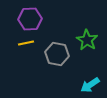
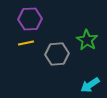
gray hexagon: rotated 15 degrees counterclockwise
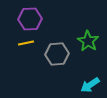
green star: moved 1 px right, 1 px down
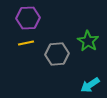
purple hexagon: moved 2 px left, 1 px up
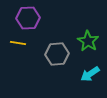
yellow line: moved 8 px left; rotated 21 degrees clockwise
cyan arrow: moved 11 px up
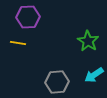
purple hexagon: moved 1 px up
gray hexagon: moved 28 px down
cyan arrow: moved 4 px right, 1 px down
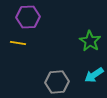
green star: moved 2 px right
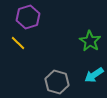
purple hexagon: rotated 15 degrees counterclockwise
yellow line: rotated 35 degrees clockwise
gray hexagon: rotated 20 degrees clockwise
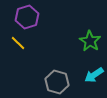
purple hexagon: moved 1 px left
